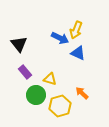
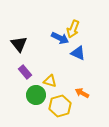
yellow arrow: moved 3 px left, 1 px up
yellow triangle: moved 2 px down
orange arrow: rotated 16 degrees counterclockwise
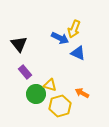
yellow arrow: moved 1 px right
yellow triangle: moved 4 px down
green circle: moved 1 px up
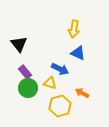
yellow arrow: rotated 12 degrees counterclockwise
blue arrow: moved 31 px down
yellow triangle: moved 2 px up
green circle: moved 8 px left, 6 px up
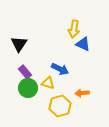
black triangle: rotated 12 degrees clockwise
blue triangle: moved 5 px right, 9 px up
yellow triangle: moved 2 px left
orange arrow: rotated 32 degrees counterclockwise
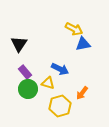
yellow arrow: rotated 72 degrees counterclockwise
blue triangle: rotated 35 degrees counterclockwise
green circle: moved 1 px down
orange arrow: rotated 48 degrees counterclockwise
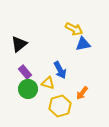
black triangle: rotated 18 degrees clockwise
blue arrow: moved 1 px down; rotated 36 degrees clockwise
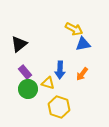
blue arrow: rotated 30 degrees clockwise
orange arrow: moved 19 px up
yellow hexagon: moved 1 px left, 1 px down; rotated 25 degrees counterclockwise
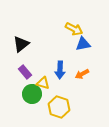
black triangle: moved 2 px right
orange arrow: rotated 24 degrees clockwise
yellow triangle: moved 5 px left
green circle: moved 4 px right, 5 px down
